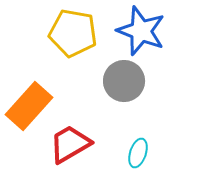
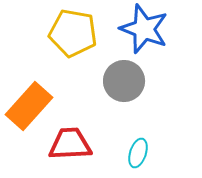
blue star: moved 3 px right, 2 px up
red trapezoid: rotated 27 degrees clockwise
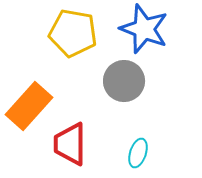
red trapezoid: rotated 87 degrees counterclockwise
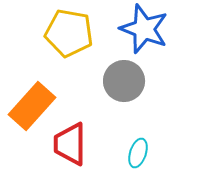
yellow pentagon: moved 4 px left
orange rectangle: moved 3 px right
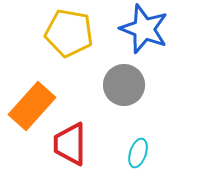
gray circle: moved 4 px down
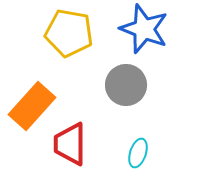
gray circle: moved 2 px right
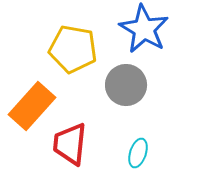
blue star: rotated 9 degrees clockwise
yellow pentagon: moved 4 px right, 16 px down
red trapezoid: rotated 6 degrees clockwise
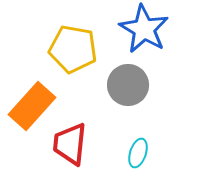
gray circle: moved 2 px right
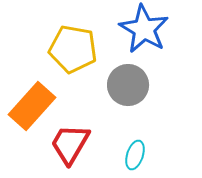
red trapezoid: rotated 24 degrees clockwise
cyan ellipse: moved 3 px left, 2 px down
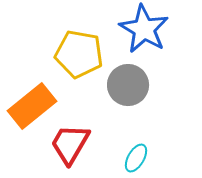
yellow pentagon: moved 6 px right, 5 px down
orange rectangle: rotated 9 degrees clockwise
cyan ellipse: moved 1 px right, 3 px down; rotated 12 degrees clockwise
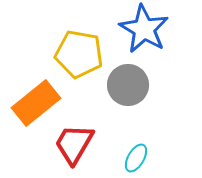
orange rectangle: moved 4 px right, 3 px up
red trapezoid: moved 4 px right
